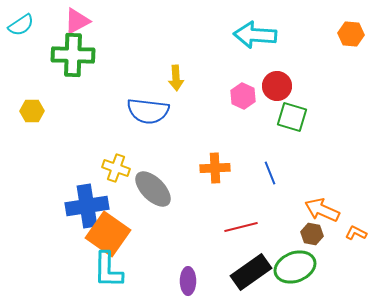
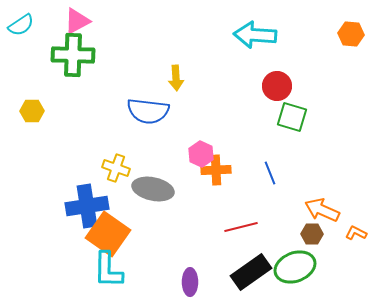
pink hexagon: moved 42 px left, 58 px down
orange cross: moved 1 px right, 2 px down
gray ellipse: rotated 33 degrees counterclockwise
brown hexagon: rotated 10 degrees counterclockwise
purple ellipse: moved 2 px right, 1 px down
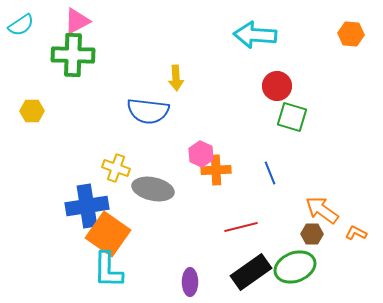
orange arrow: rotated 12 degrees clockwise
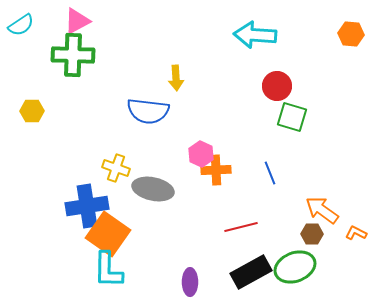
black rectangle: rotated 6 degrees clockwise
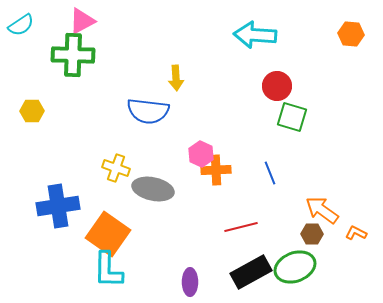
pink triangle: moved 5 px right
blue cross: moved 29 px left
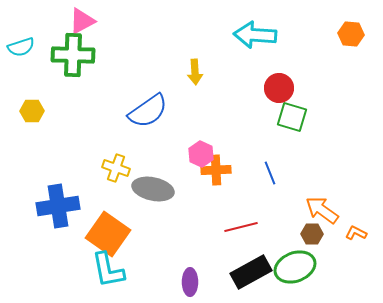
cyan semicircle: moved 22 px down; rotated 16 degrees clockwise
yellow arrow: moved 19 px right, 6 px up
red circle: moved 2 px right, 2 px down
blue semicircle: rotated 42 degrees counterclockwise
cyan L-shape: rotated 12 degrees counterclockwise
